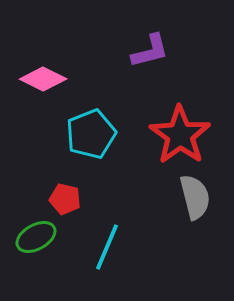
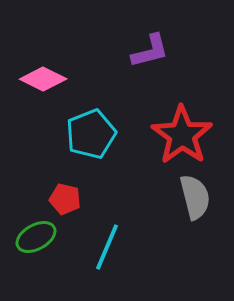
red star: moved 2 px right
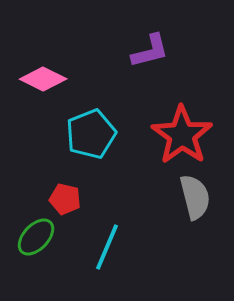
green ellipse: rotated 18 degrees counterclockwise
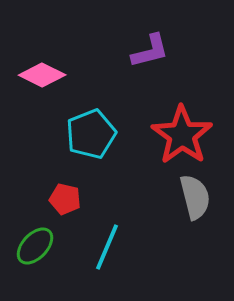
pink diamond: moved 1 px left, 4 px up
green ellipse: moved 1 px left, 9 px down
